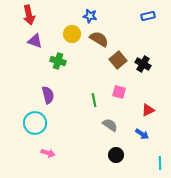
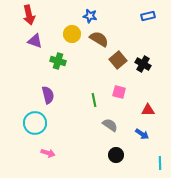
red triangle: rotated 24 degrees clockwise
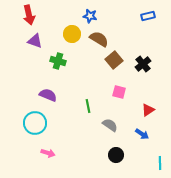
brown square: moved 4 px left
black cross: rotated 21 degrees clockwise
purple semicircle: rotated 54 degrees counterclockwise
green line: moved 6 px left, 6 px down
red triangle: rotated 32 degrees counterclockwise
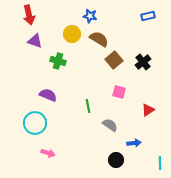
black cross: moved 2 px up
blue arrow: moved 8 px left, 9 px down; rotated 40 degrees counterclockwise
black circle: moved 5 px down
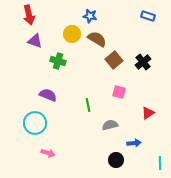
blue rectangle: rotated 32 degrees clockwise
brown semicircle: moved 2 px left
green line: moved 1 px up
red triangle: moved 3 px down
gray semicircle: rotated 49 degrees counterclockwise
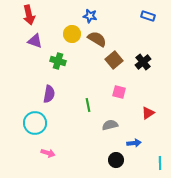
purple semicircle: moved 1 px right, 1 px up; rotated 78 degrees clockwise
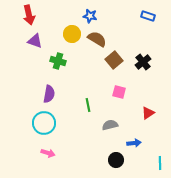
cyan circle: moved 9 px right
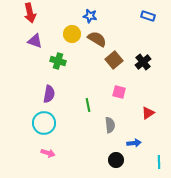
red arrow: moved 1 px right, 2 px up
gray semicircle: rotated 98 degrees clockwise
cyan line: moved 1 px left, 1 px up
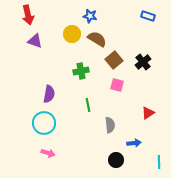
red arrow: moved 2 px left, 2 px down
green cross: moved 23 px right, 10 px down; rotated 28 degrees counterclockwise
pink square: moved 2 px left, 7 px up
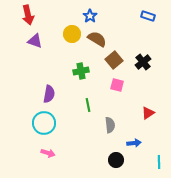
blue star: rotated 24 degrees clockwise
